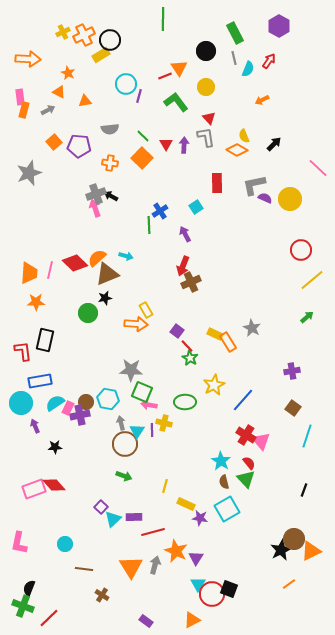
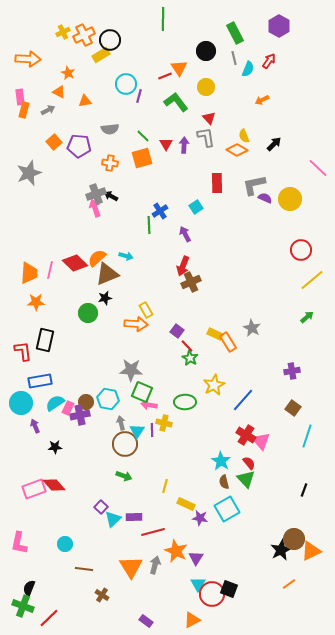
orange square at (142, 158): rotated 30 degrees clockwise
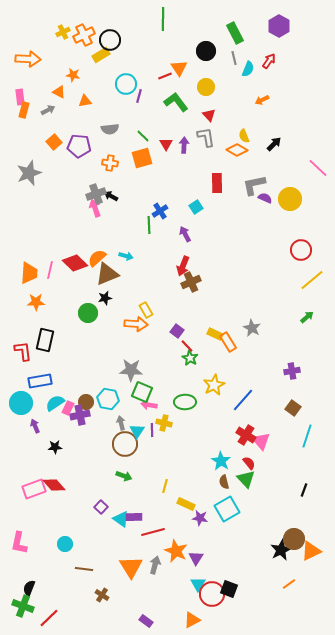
orange star at (68, 73): moved 5 px right, 2 px down; rotated 16 degrees counterclockwise
red triangle at (209, 118): moved 3 px up
cyan triangle at (113, 519): moved 8 px right; rotated 42 degrees counterclockwise
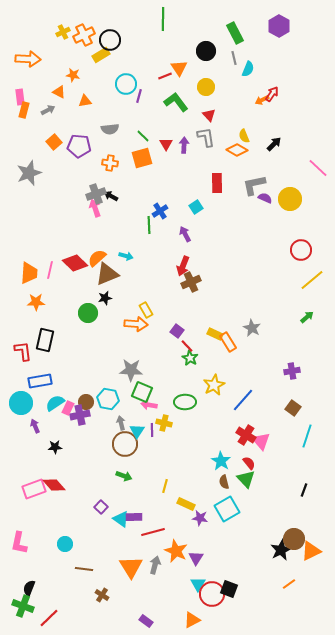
red arrow at (269, 61): moved 3 px right, 33 px down
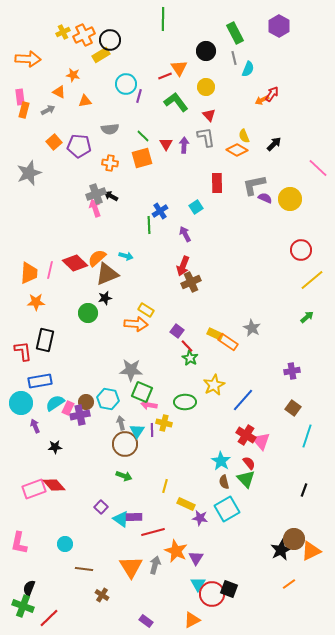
yellow rectangle at (146, 310): rotated 28 degrees counterclockwise
orange rectangle at (228, 342): rotated 24 degrees counterclockwise
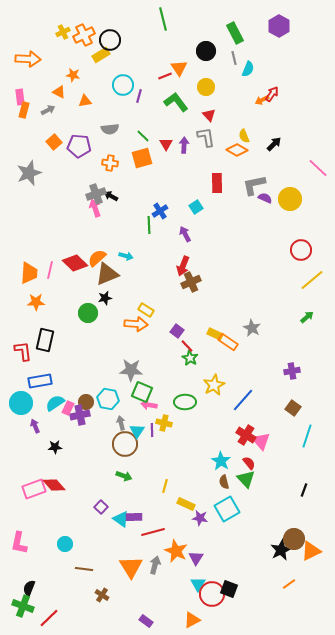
green line at (163, 19): rotated 15 degrees counterclockwise
cyan circle at (126, 84): moved 3 px left, 1 px down
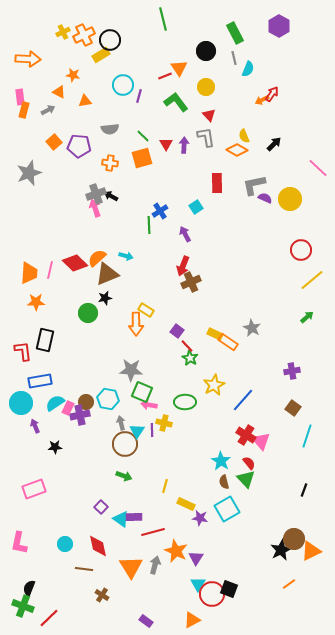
orange arrow at (136, 324): rotated 85 degrees clockwise
red diamond at (54, 485): moved 44 px right, 61 px down; rotated 30 degrees clockwise
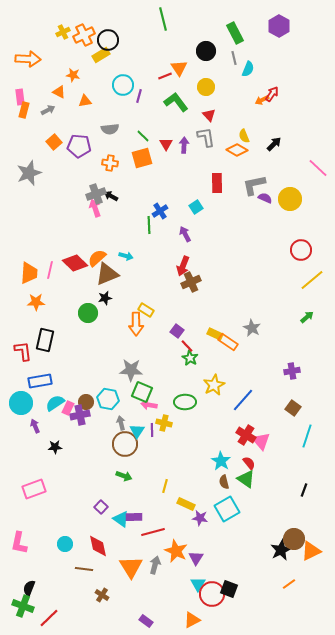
black circle at (110, 40): moved 2 px left
green triangle at (246, 479): rotated 12 degrees counterclockwise
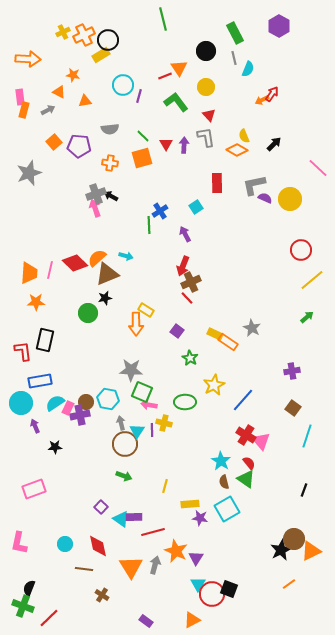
red line at (187, 346): moved 48 px up
yellow rectangle at (186, 504): moved 4 px right; rotated 30 degrees counterclockwise
